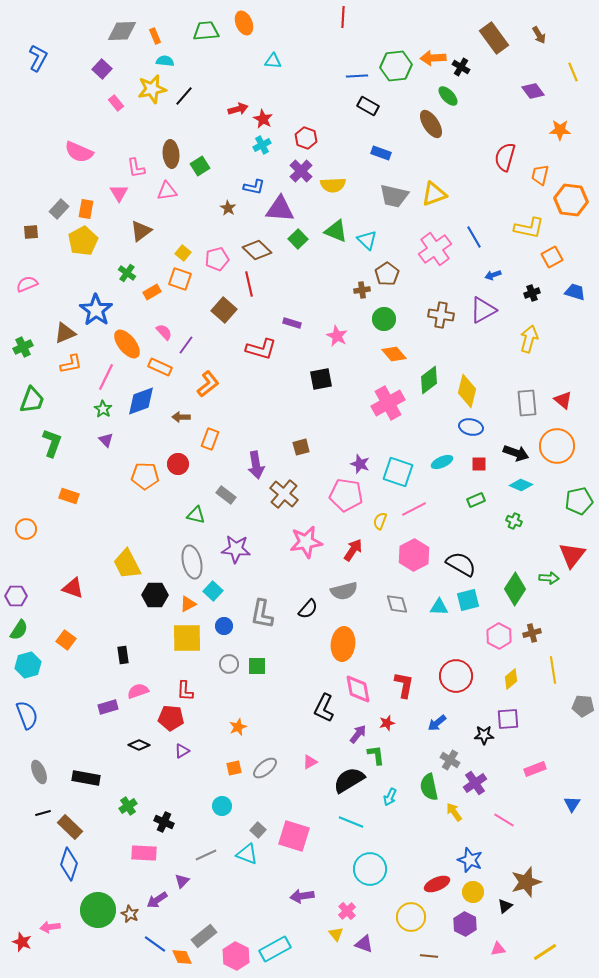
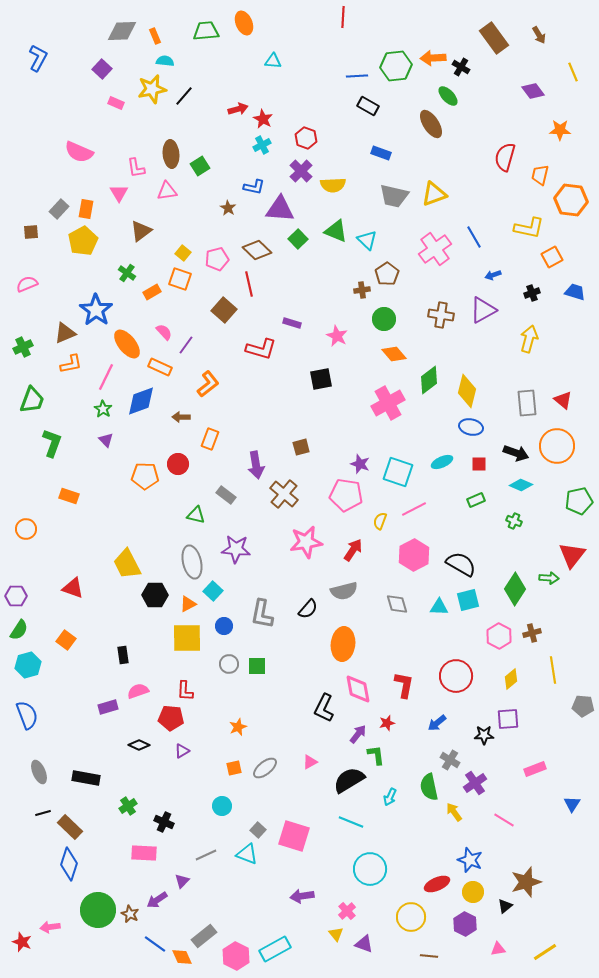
pink rectangle at (116, 103): rotated 28 degrees counterclockwise
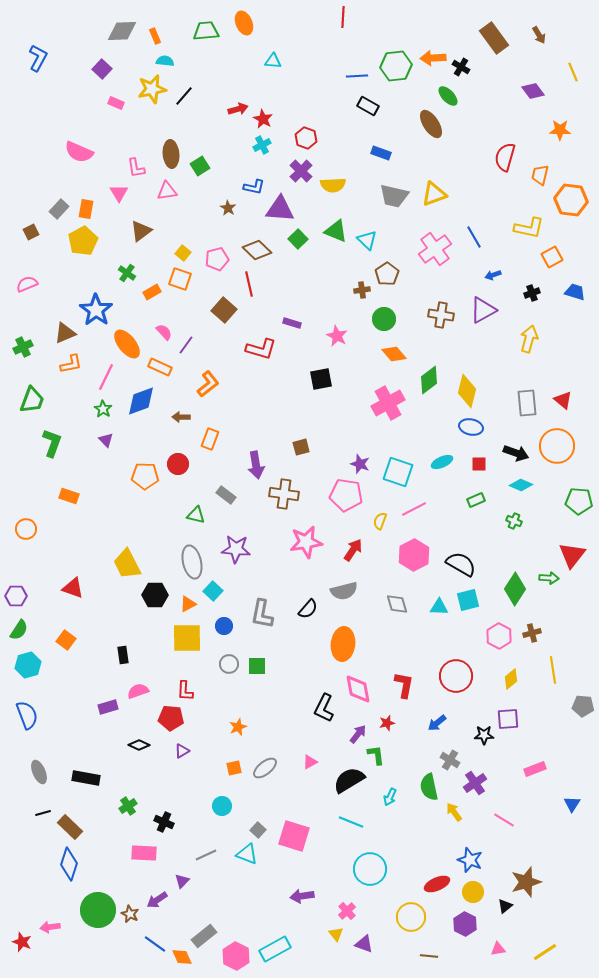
brown square at (31, 232): rotated 21 degrees counterclockwise
brown cross at (284, 494): rotated 32 degrees counterclockwise
green pentagon at (579, 501): rotated 16 degrees clockwise
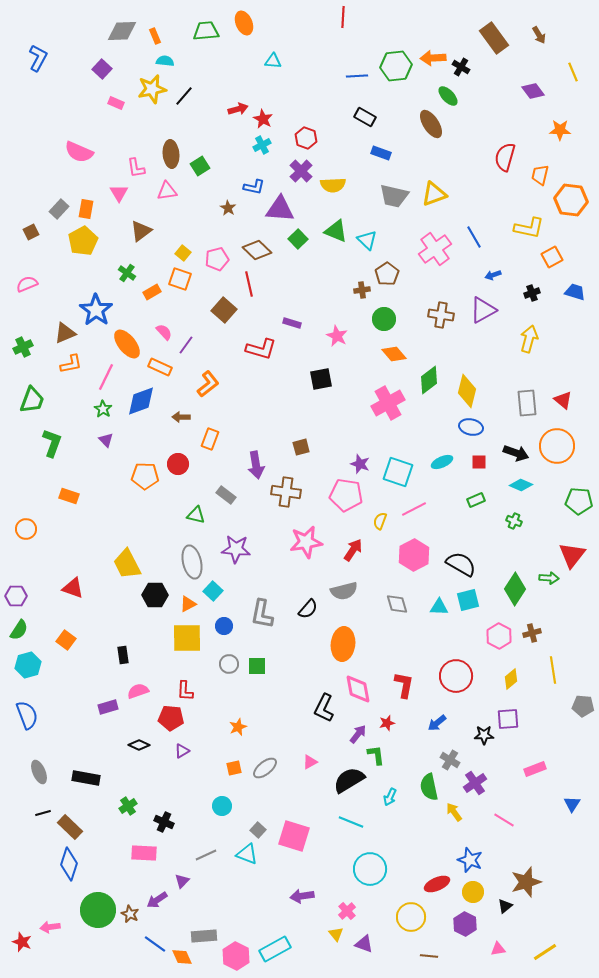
black rectangle at (368, 106): moved 3 px left, 11 px down
red square at (479, 464): moved 2 px up
brown cross at (284, 494): moved 2 px right, 2 px up
gray rectangle at (204, 936): rotated 35 degrees clockwise
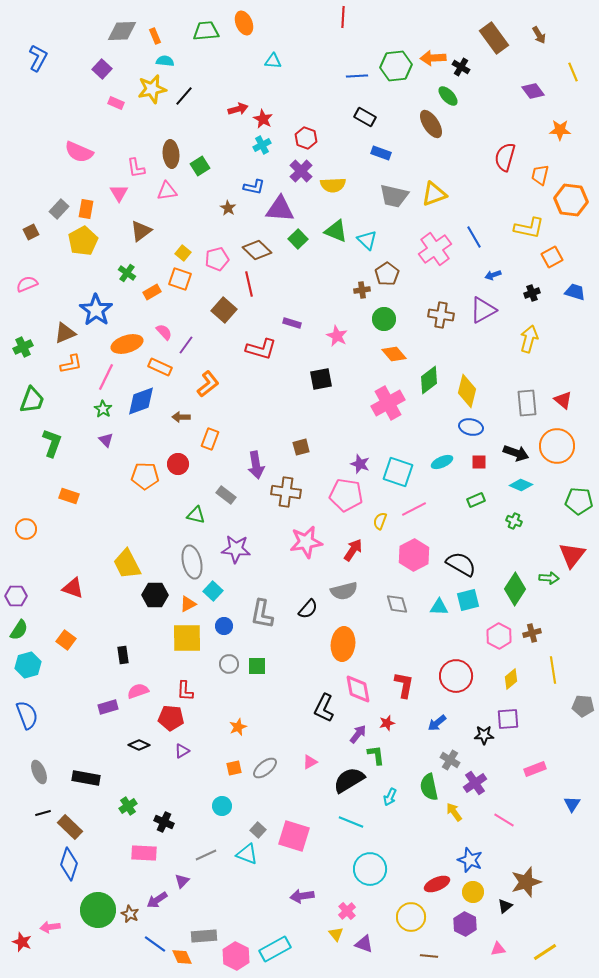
orange ellipse at (127, 344): rotated 68 degrees counterclockwise
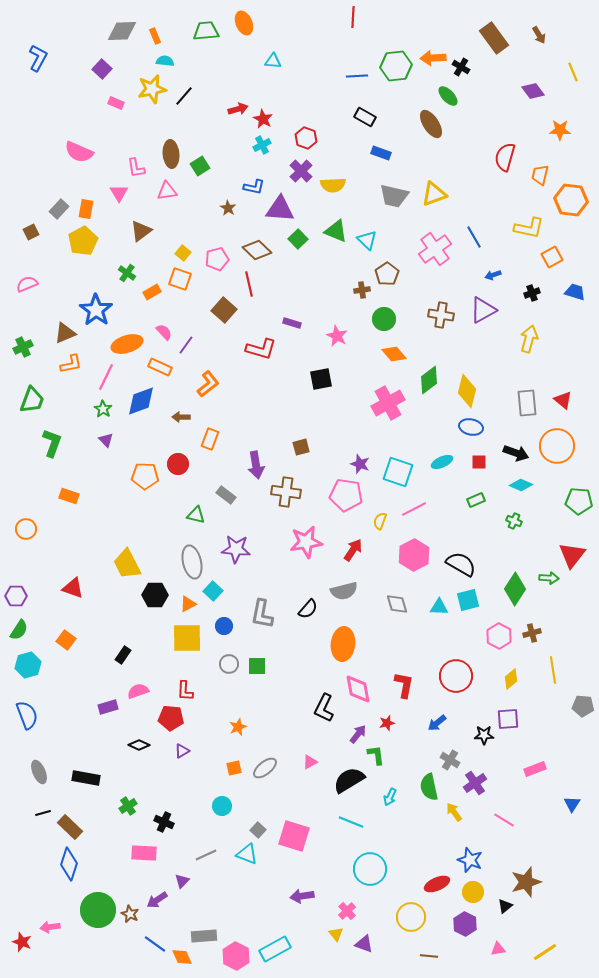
red line at (343, 17): moved 10 px right
black rectangle at (123, 655): rotated 42 degrees clockwise
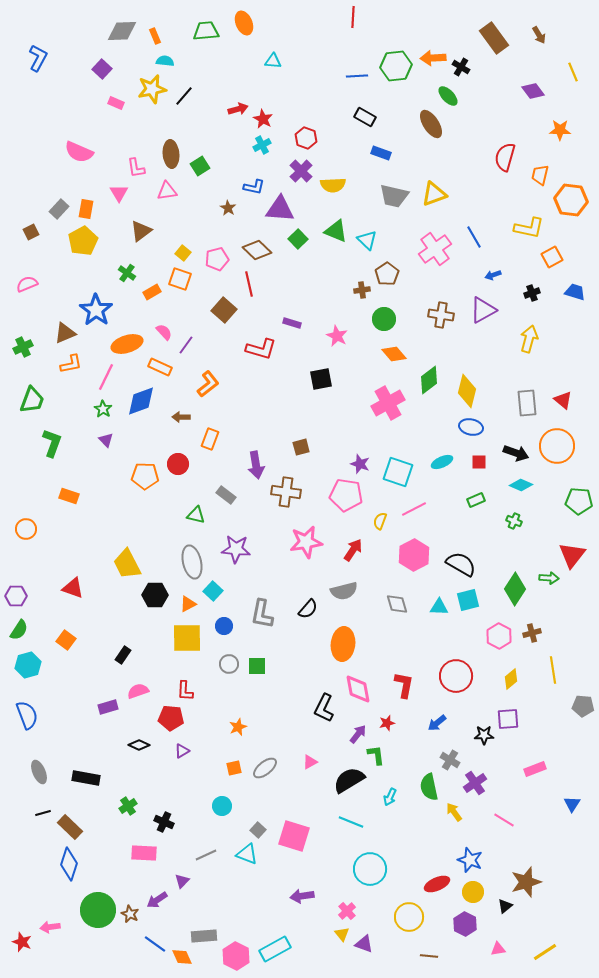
yellow circle at (411, 917): moved 2 px left
yellow triangle at (336, 934): moved 6 px right
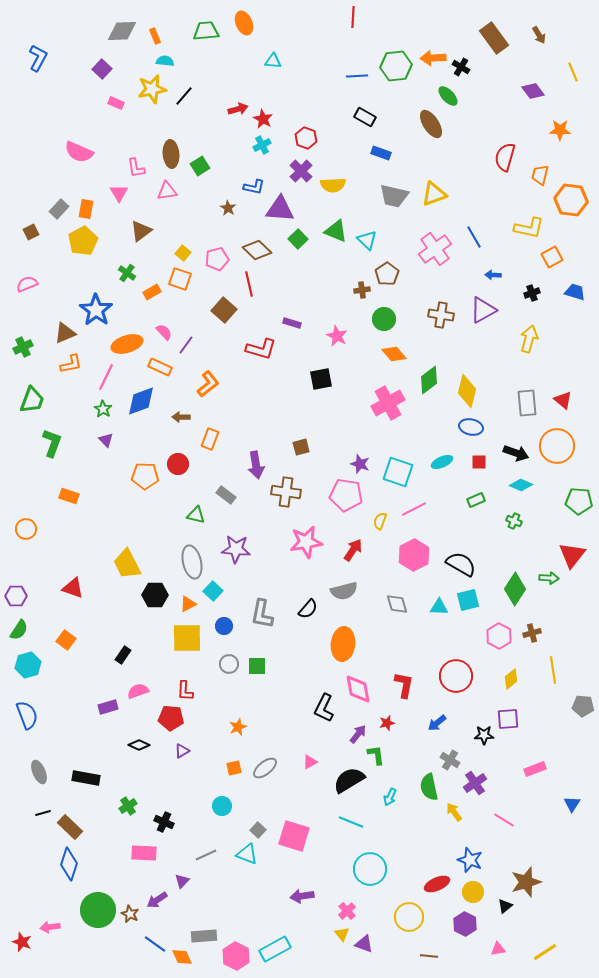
blue arrow at (493, 275): rotated 21 degrees clockwise
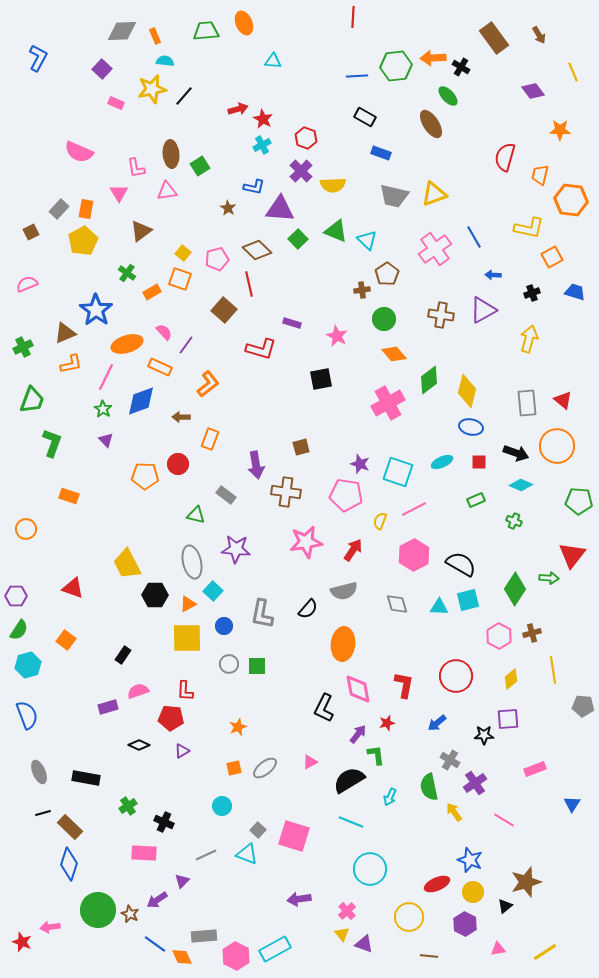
purple arrow at (302, 896): moved 3 px left, 3 px down
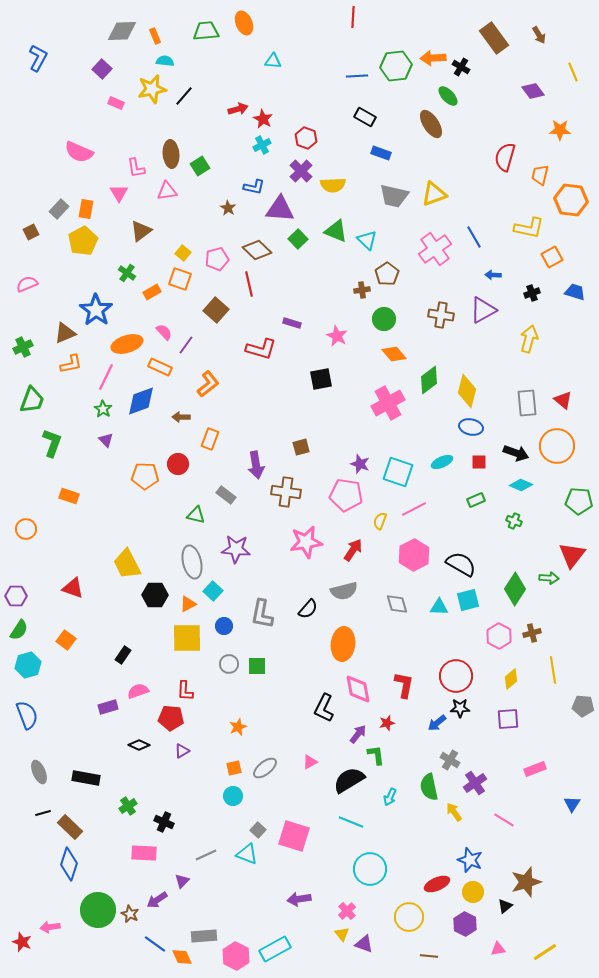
brown square at (224, 310): moved 8 px left
black star at (484, 735): moved 24 px left, 27 px up
cyan circle at (222, 806): moved 11 px right, 10 px up
